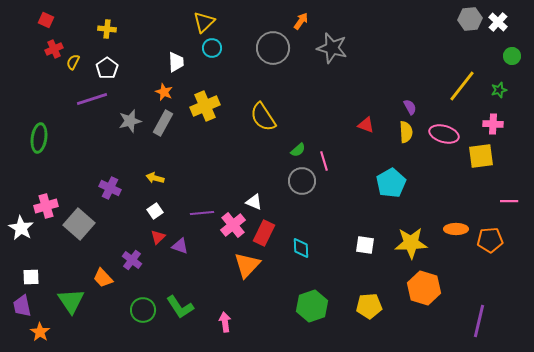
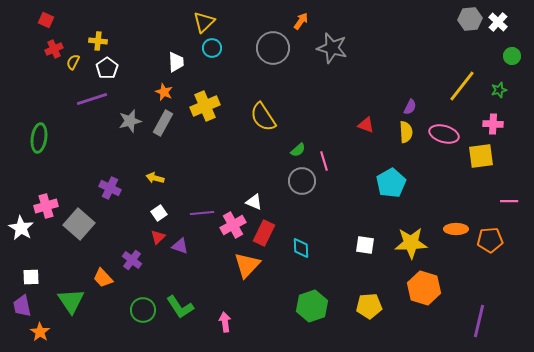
yellow cross at (107, 29): moved 9 px left, 12 px down
purple semicircle at (410, 107): rotated 56 degrees clockwise
white square at (155, 211): moved 4 px right, 2 px down
pink cross at (233, 225): rotated 10 degrees clockwise
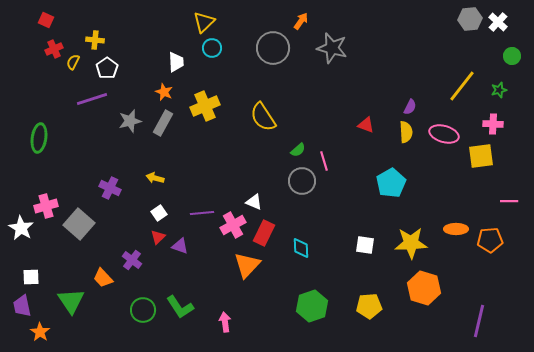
yellow cross at (98, 41): moved 3 px left, 1 px up
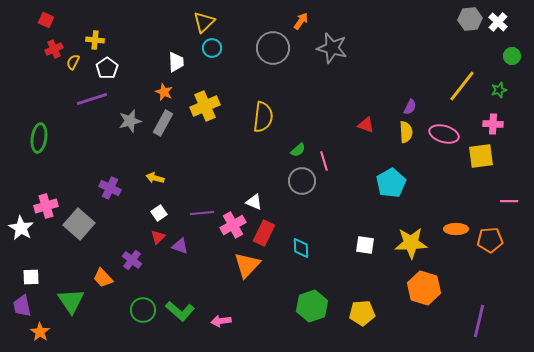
yellow semicircle at (263, 117): rotated 140 degrees counterclockwise
yellow pentagon at (369, 306): moved 7 px left, 7 px down
green L-shape at (180, 307): moved 4 px down; rotated 16 degrees counterclockwise
pink arrow at (225, 322): moved 4 px left, 1 px up; rotated 90 degrees counterclockwise
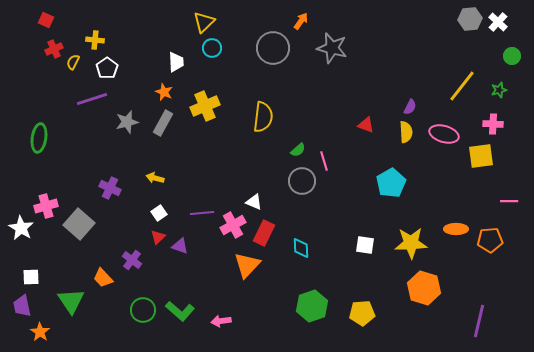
gray star at (130, 121): moved 3 px left, 1 px down
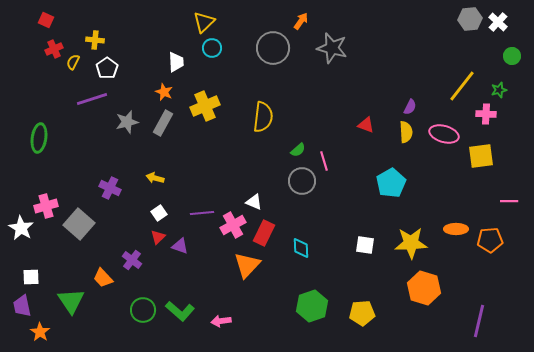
pink cross at (493, 124): moved 7 px left, 10 px up
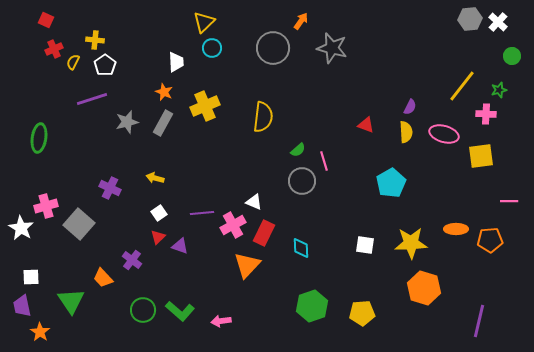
white pentagon at (107, 68): moved 2 px left, 3 px up
